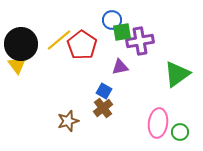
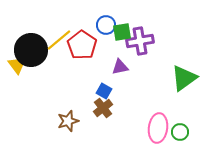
blue circle: moved 6 px left, 5 px down
black circle: moved 10 px right, 6 px down
green triangle: moved 7 px right, 4 px down
pink ellipse: moved 5 px down
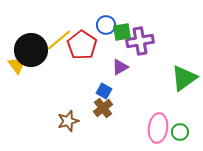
purple triangle: rotated 18 degrees counterclockwise
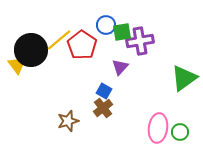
purple triangle: rotated 18 degrees counterclockwise
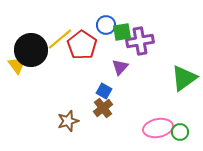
yellow line: moved 1 px right, 1 px up
pink ellipse: rotated 72 degrees clockwise
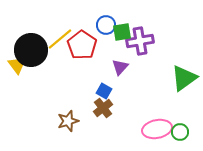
pink ellipse: moved 1 px left, 1 px down
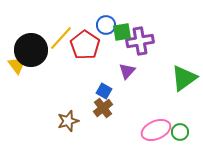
yellow line: moved 1 px right, 1 px up; rotated 8 degrees counterclockwise
red pentagon: moved 3 px right
purple triangle: moved 7 px right, 4 px down
pink ellipse: moved 1 px left, 1 px down; rotated 12 degrees counterclockwise
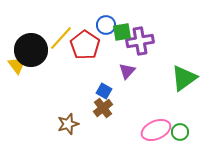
brown star: moved 3 px down
